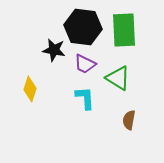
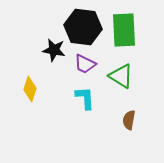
green triangle: moved 3 px right, 2 px up
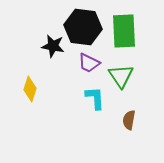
green rectangle: moved 1 px down
black star: moved 1 px left, 4 px up
purple trapezoid: moved 4 px right, 1 px up
green triangle: rotated 24 degrees clockwise
cyan L-shape: moved 10 px right
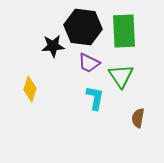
black star: rotated 15 degrees counterclockwise
cyan L-shape: rotated 15 degrees clockwise
brown semicircle: moved 9 px right, 2 px up
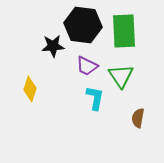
black hexagon: moved 2 px up
purple trapezoid: moved 2 px left, 3 px down
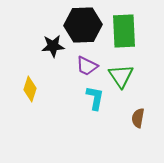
black hexagon: rotated 9 degrees counterclockwise
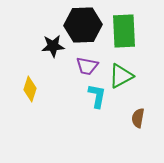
purple trapezoid: rotated 15 degrees counterclockwise
green triangle: rotated 36 degrees clockwise
cyan L-shape: moved 2 px right, 2 px up
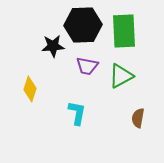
cyan L-shape: moved 20 px left, 17 px down
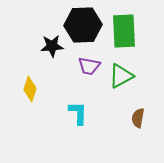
black star: moved 1 px left
purple trapezoid: moved 2 px right
cyan L-shape: moved 1 px right; rotated 10 degrees counterclockwise
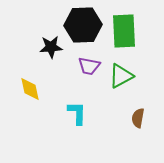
black star: moved 1 px left, 1 px down
yellow diamond: rotated 30 degrees counterclockwise
cyan L-shape: moved 1 px left
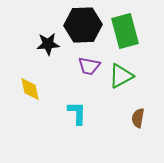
green rectangle: moved 1 px right; rotated 12 degrees counterclockwise
black star: moved 3 px left, 3 px up
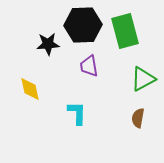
purple trapezoid: rotated 70 degrees clockwise
green triangle: moved 22 px right, 3 px down
